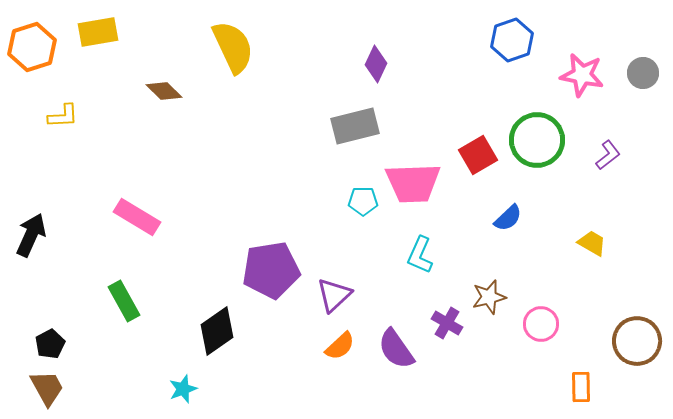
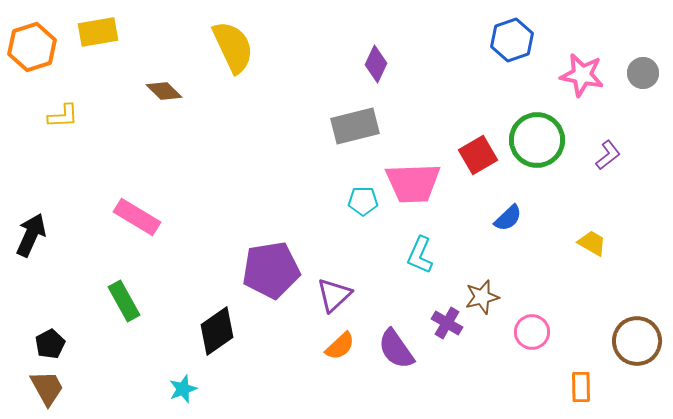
brown star: moved 7 px left
pink circle: moved 9 px left, 8 px down
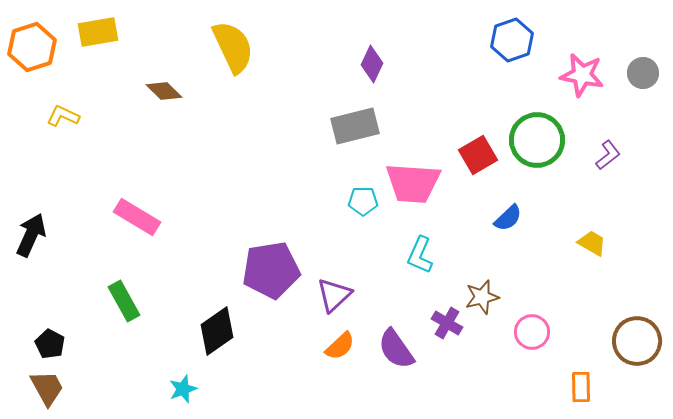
purple diamond: moved 4 px left
yellow L-shape: rotated 152 degrees counterclockwise
pink trapezoid: rotated 6 degrees clockwise
black pentagon: rotated 16 degrees counterclockwise
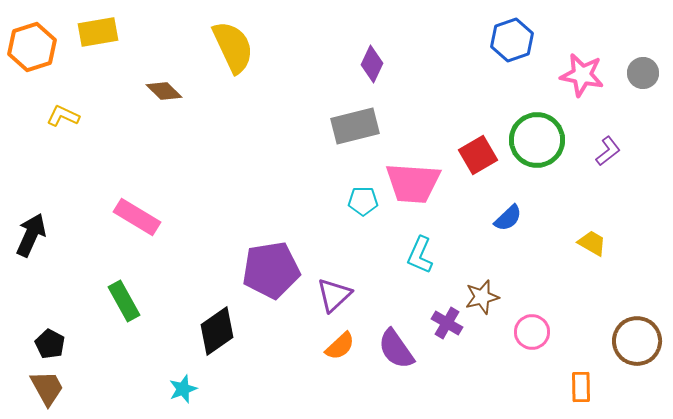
purple L-shape: moved 4 px up
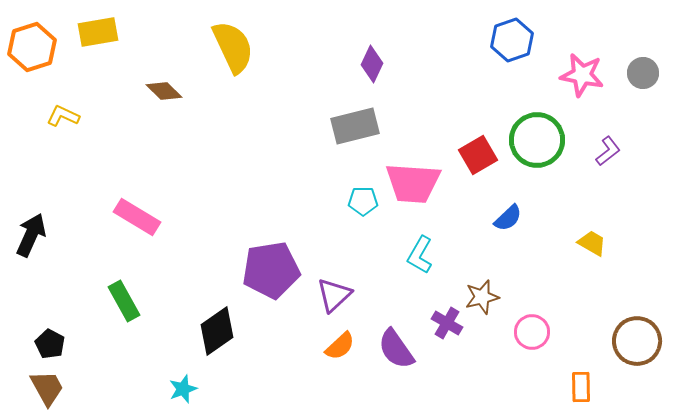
cyan L-shape: rotated 6 degrees clockwise
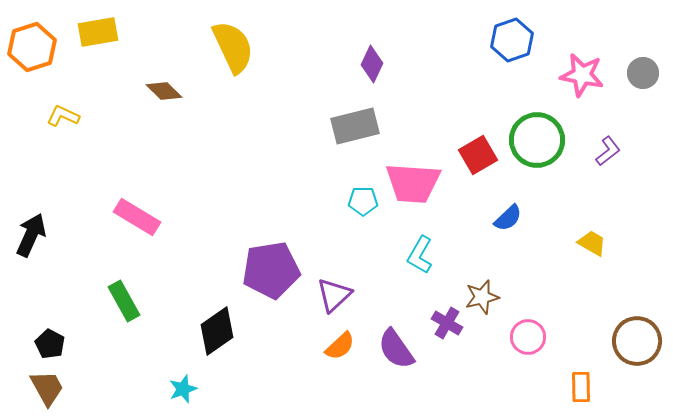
pink circle: moved 4 px left, 5 px down
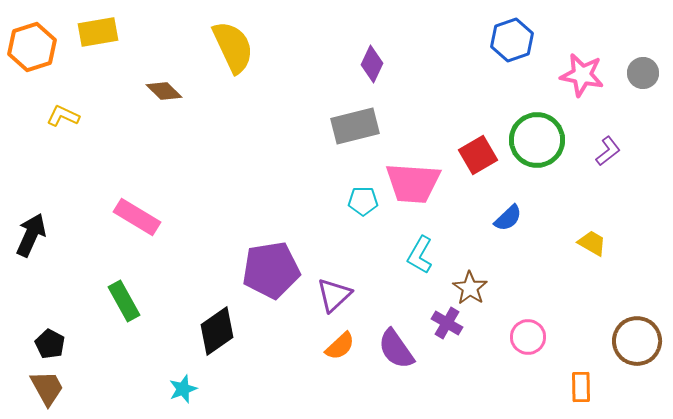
brown star: moved 12 px left, 9 px up; rotated 24 degrees counterclockwise
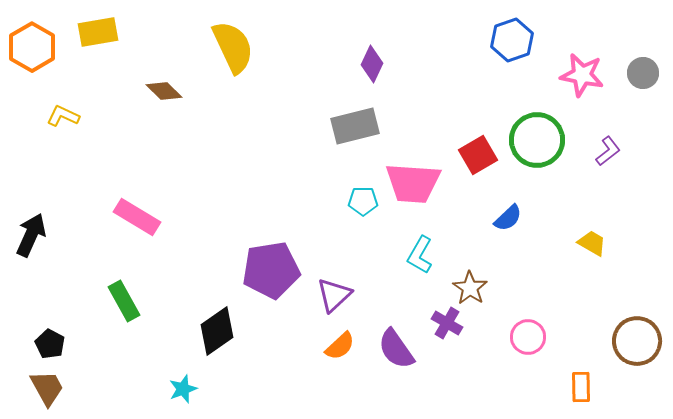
orange hexagon: rotated 12 degrees counterclockwise
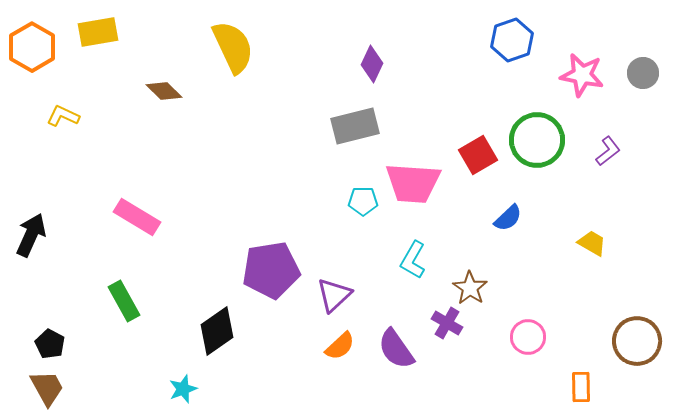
cyan L-shape: moved 7 px left, 5 px down
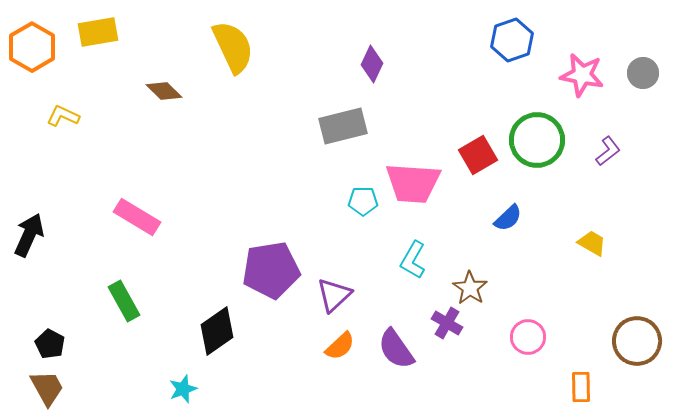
gray rectangle: moved 12 px left
black arrow: moved 2 px left
